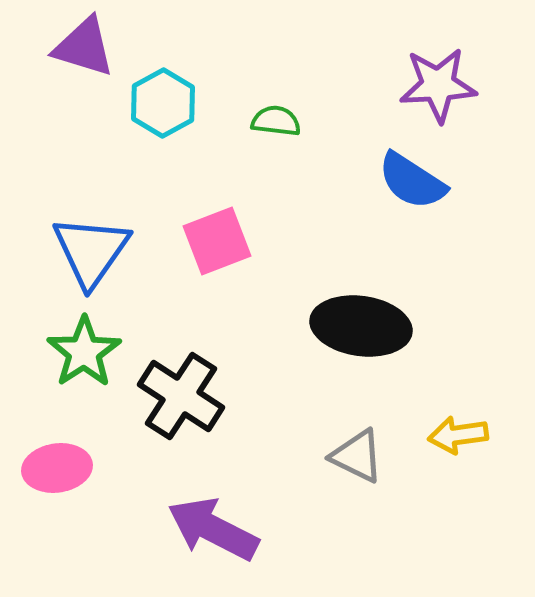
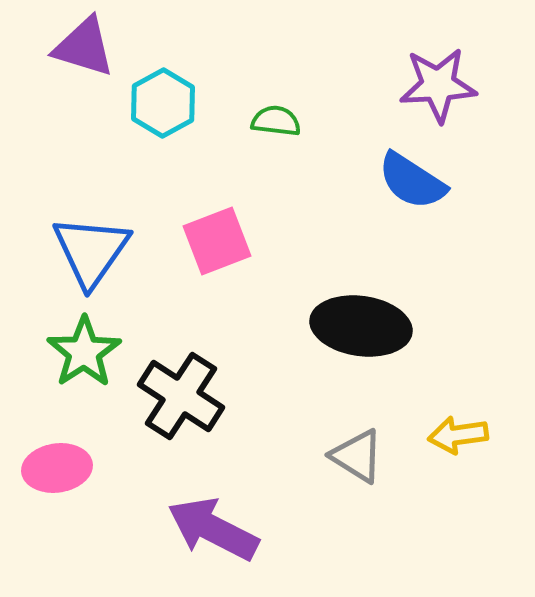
gray triangle: rotated 6 degrees clockwise
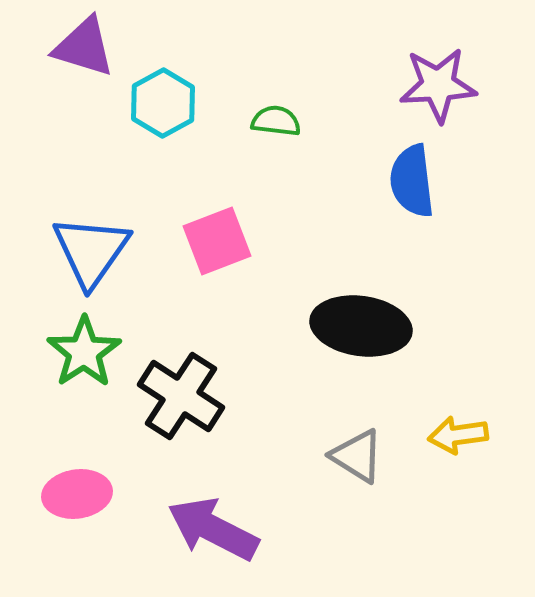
blue semicircle: rotated 50 degrees clockwise
pink ellipse: moved 20 px right, 26 px down
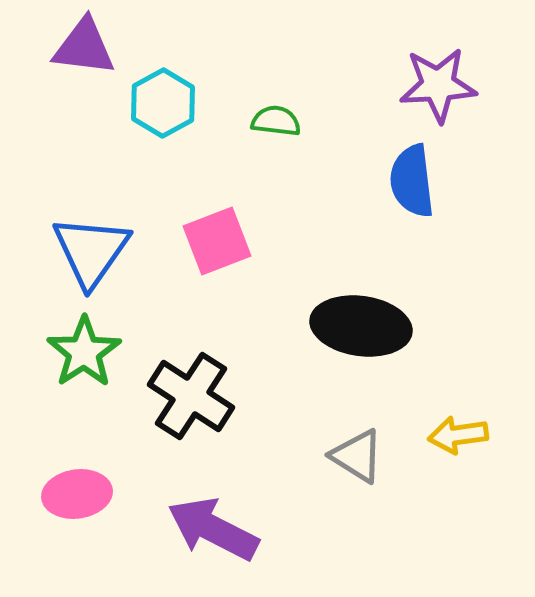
purple triangle: rotated 10 degrees counterclockwise
black cross: moved 10 px right
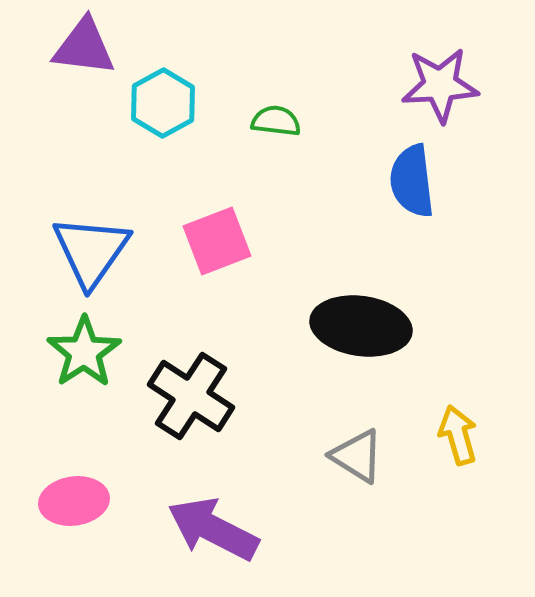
purple star: moved 2 px right
yellow arrow: rotated 82 degrees clockwise
pink ellipse: moved 3 px left, 7 px down
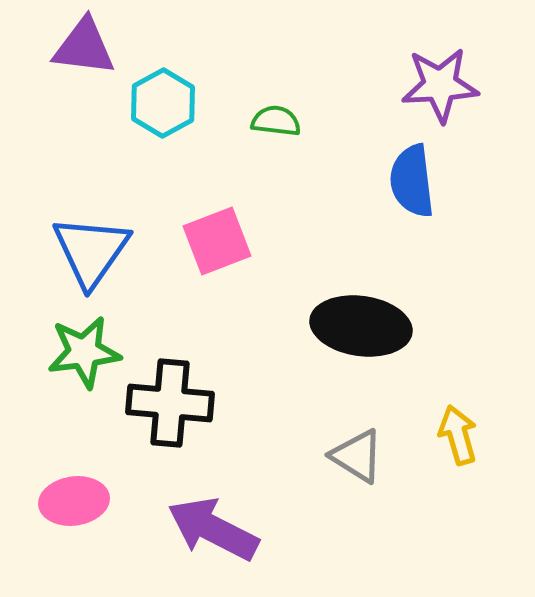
green star: rotated 26 degrees clockwise
black cross: moved 21 px left, 7 px down; rotated 28 degrees counterclockwise
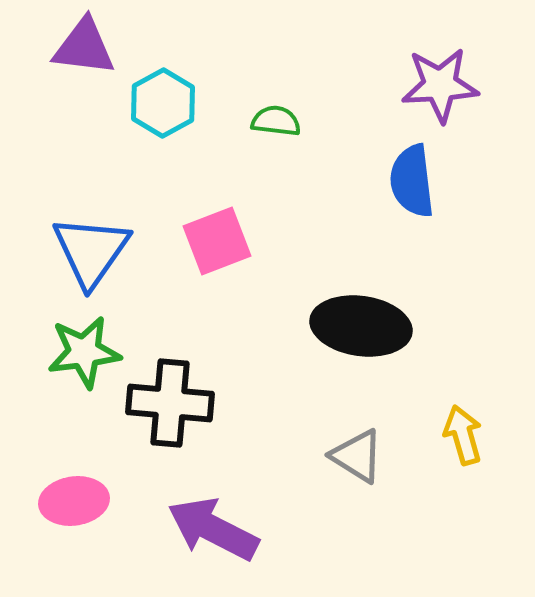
yellow arrow: moved 5 px right
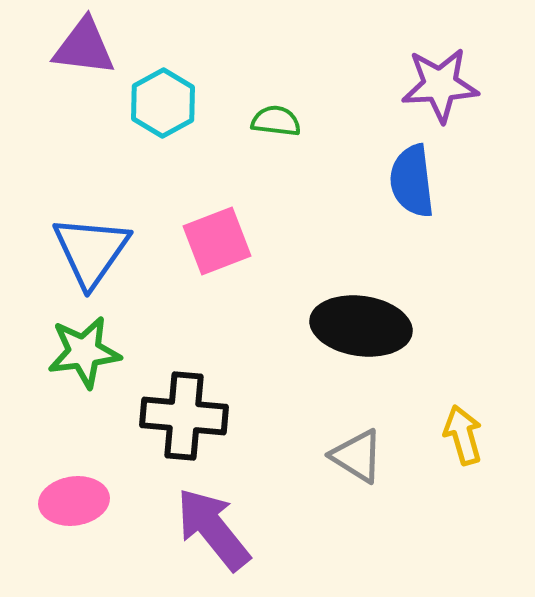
black cross: moved 14 px right, 13 px down
purple arrow: rotated 24 degrees clockwise
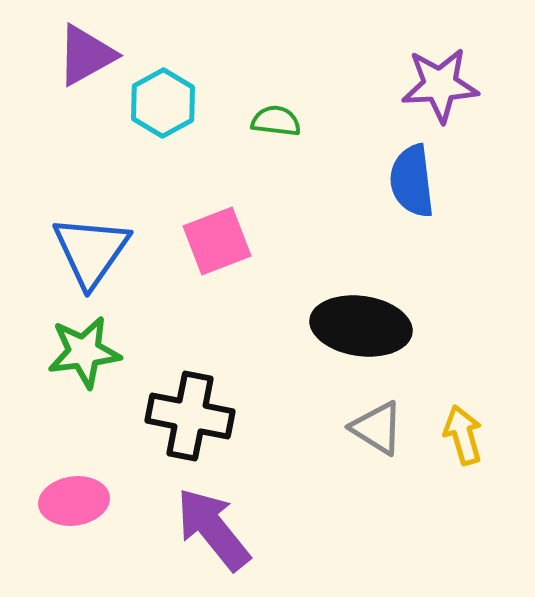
purple triangle: moved 2 px right, 8 px down; rotated 36 degrees counterclockwise
black cross: moved 6 px right; rotated 6 degrees clockwise
gray triangle: moved 20 px right, 28 px up
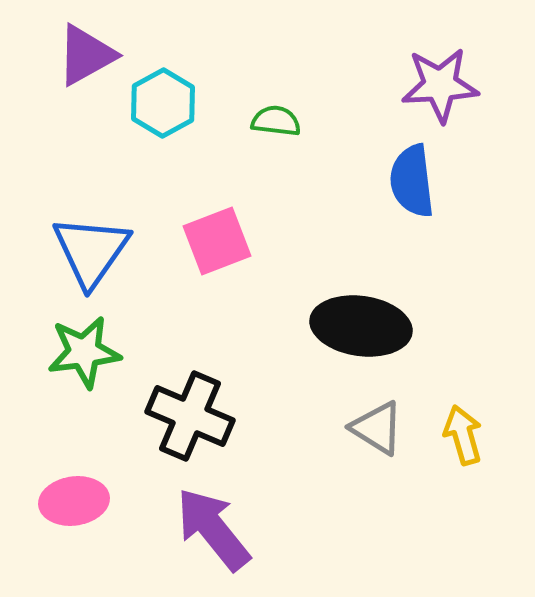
black cross: rotated 12 degrees clockwise
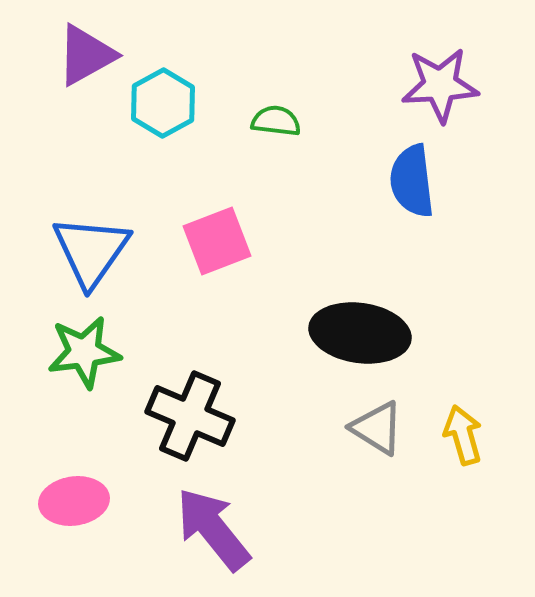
black ellipse: moved 1 px left, 7 px down
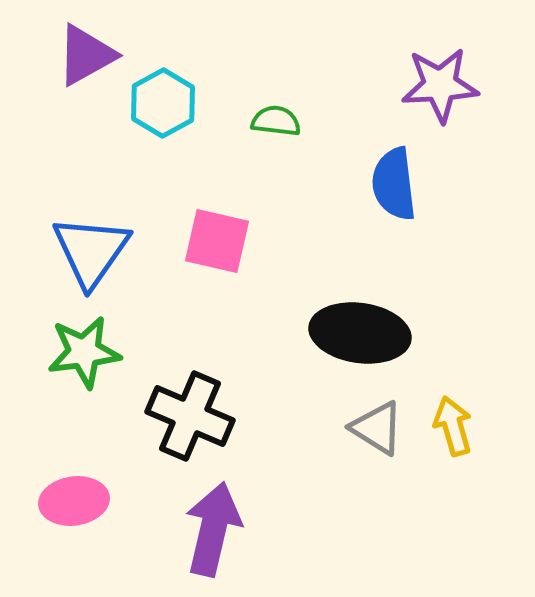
blue semicircle: moved 18 px left, 3 px down
pink square: rotated 34 degrees clockwise
yellow arrow: moved 10 px left, 9 px up
purple arrow: rotated 52 degrees clockwise
